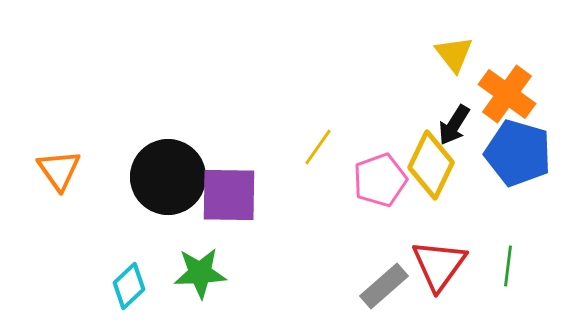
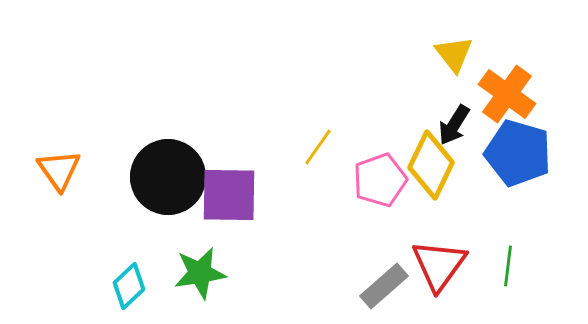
green star: rotated 6 degrees counterclockwise
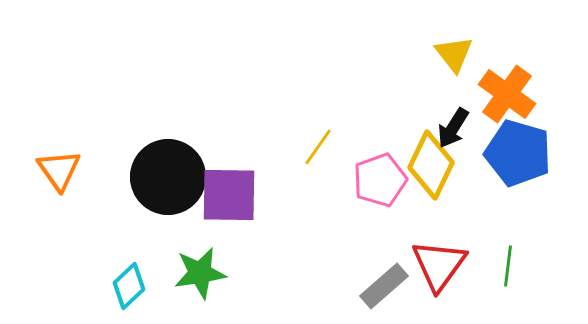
black arrow: moved 1 px left, 3 px down
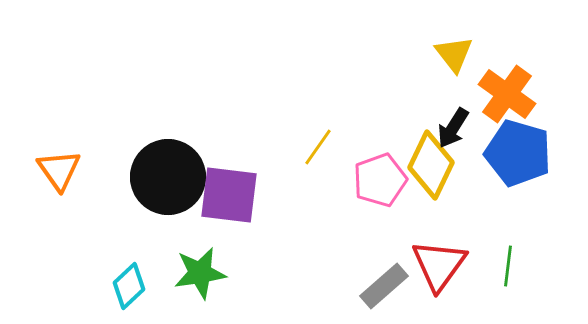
purple square: rotated 6 degrees clockwise
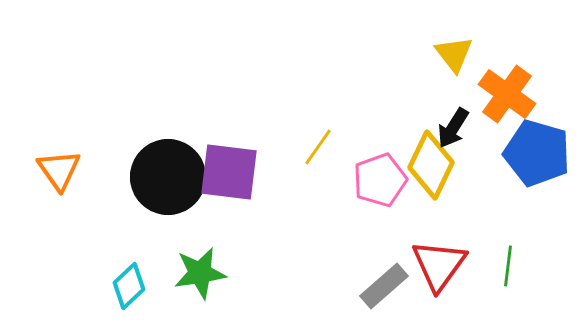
blue pentagon: moved 19 px right
purple square: moved 23 px up
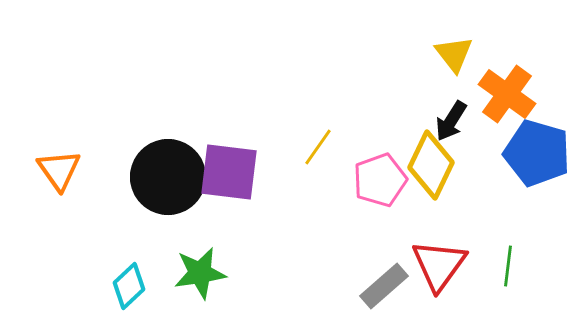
black arrow: moved 2 px left, 7 px up
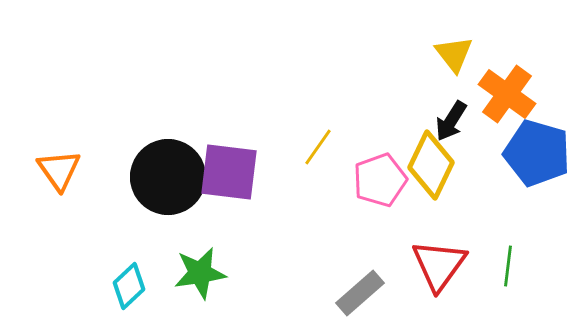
gray rectangle: moved 24 px left, 7 px down
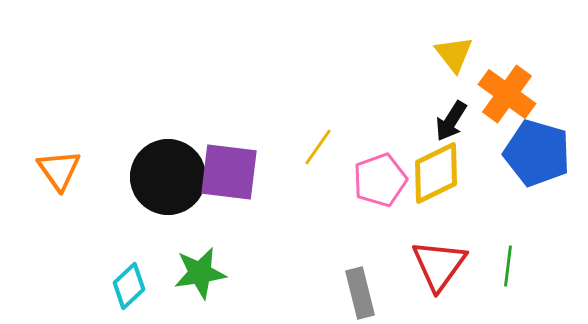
yellow diamond: moved 5 px right, 8 px down; rotated 38 degrees clockwise
gray rectangle: rotated 63 degrees counterclockwise
